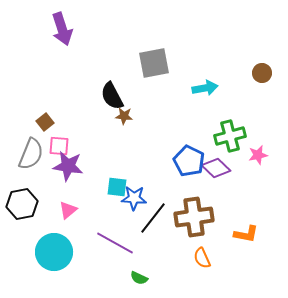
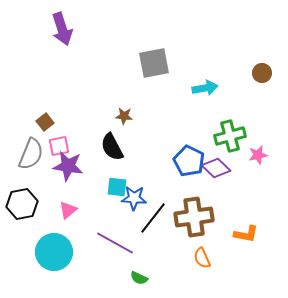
black semicircle: moved 51 px down
pink square: rotated 15 degrees counterclockwise
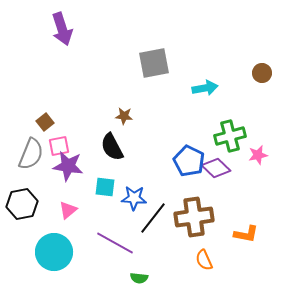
cyan square: moved 12 px left
orange semicircle: moved 2 px right, 2 px down
green semicircle: rotated 18 degrees counterclockwise
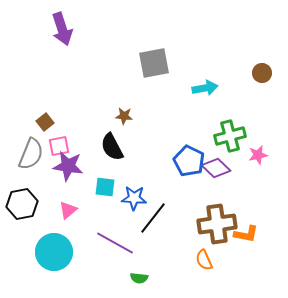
brown cross: moved 23 px right, 7 px down
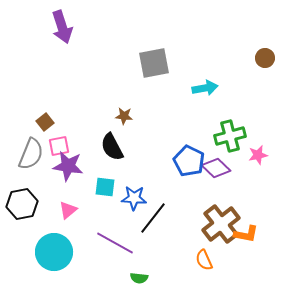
purple arrow: moved 2 px up
brown circle: moved 3 px right, 15 px up
brown cross: moved 4 px right; rotated 30 degrees counterclockwise
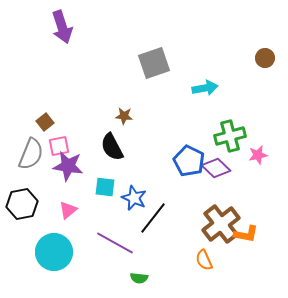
gray square: rotated 8 degrees counterclockwise
blue star: rotated 20 degrees clockwise
